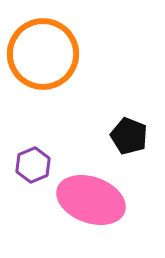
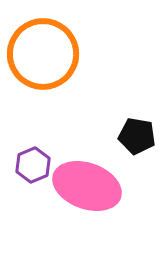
black pentagon: moved 8 px right; rotated 12 degrees counterclockwise
pink ellipse: moved 4 px left, 14 px up
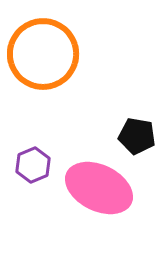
pink ellipse: moved 12 px right, 2 px down; rotated 6 degrees clockwise
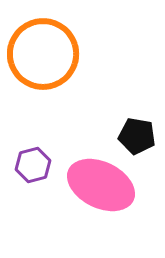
purple hexagon: rotated 8 degrees clockwise
pink ellipse: moved 2 px right, 3 px up
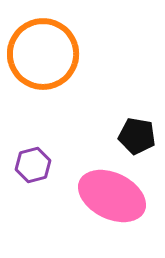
pink ellipse: moved 11 px right, 11 px down
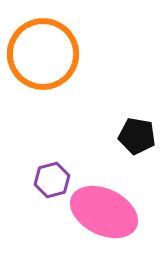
purple hexagon: moved 19 px right, 15 px down
pink ellipse: moved 8 px left, 16 px down
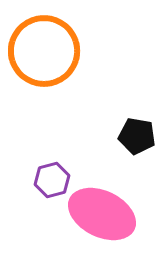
orange circle: moved 1 px right, 3 px up
pink ellipse: moved 2 px left, 2 px down
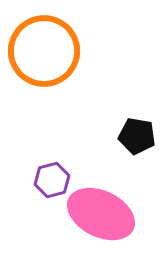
pink ellipse: moved 1 px left
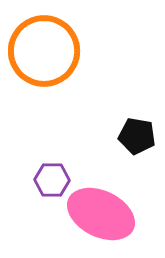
purple hexagon: rotated 16 degrees clockwise
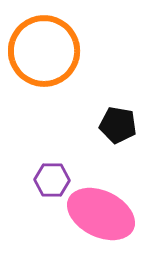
black pentagon: moved 19 px left, 11 px up
